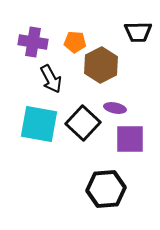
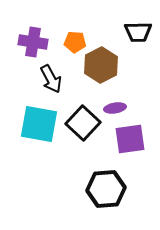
purple ellipse: rotated 20 degrees counterclockwise
purple square: rotated 8 degrees counterclockwise
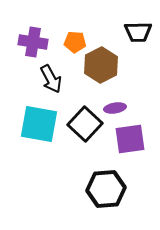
black square: moved 2 px right, 1 px down
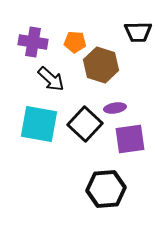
brown hexagon: rotated 16 degrees counterclockwise
black arrow: rotated 20 degrees counterclockwise
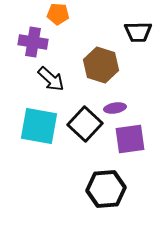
orange pentagon: moved 17 px left, 28 px up
cyan square: moved 2 px down
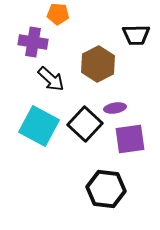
black trapezoid: moved 2 px left, 3 px down
brown hexagon: moved 3 px left, 1 px up; rotated 16 degrees clockwise
cyan square: rotated 18 degrees clockwise
black hexagon: rotated 12 degrees clockwise
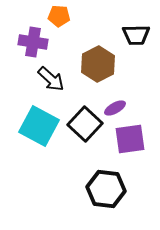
orange pentagon: moved 1 px right, 2 px down
purple ellipse: rotated 20 degrees counterclockwise
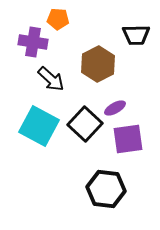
orange pentagon: moved 1 px left, 3 px down
purple square: moved 2 px left
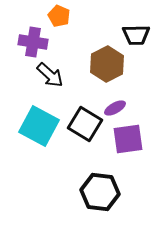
orange pentagon: moved 1 px right, 3 px up; rotated 20 degrees clockwise
brown hexagon: moved 9 px right
black arrow: moved 1 px left, 4 px up
black square: rotated 12 degrees counterclockwise
black hexagon: moved 6 px left, 3 px down
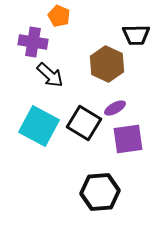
brown hexagon: rotated 8 degrees counterclockwise
black square: moved 1 px left, 1 px up
black hexagon: rotated 12 degrees counterclockwise
